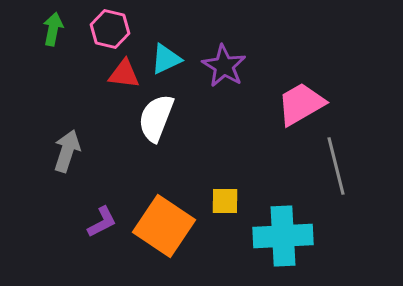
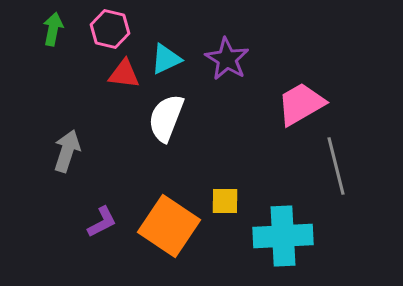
purple star: moved 3 px right, 7 px up
white semicircle: moved 10 px right
orange square: moved 5 px right
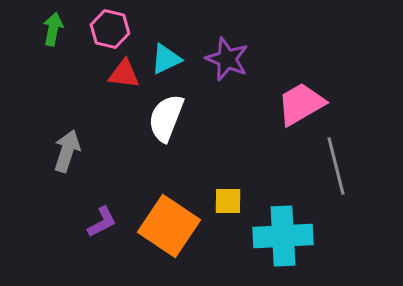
purple star: rotated 9 degrees counterclockwise
yellow square: moved 3 px right
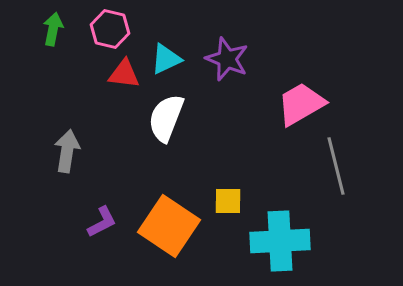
gray arrow: rotated 9 degrees counterclockwise
cyan cross: moved 3 px left, 5 px down
